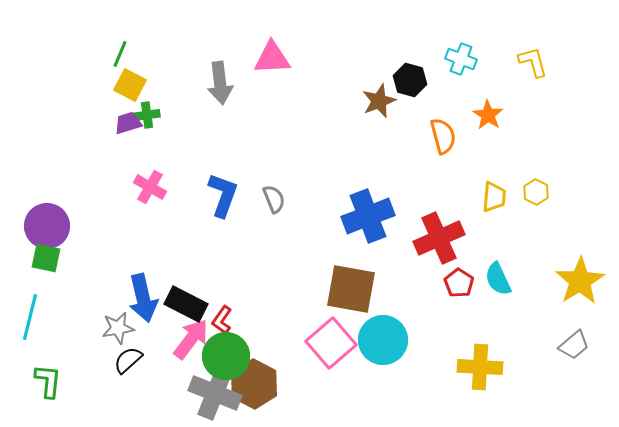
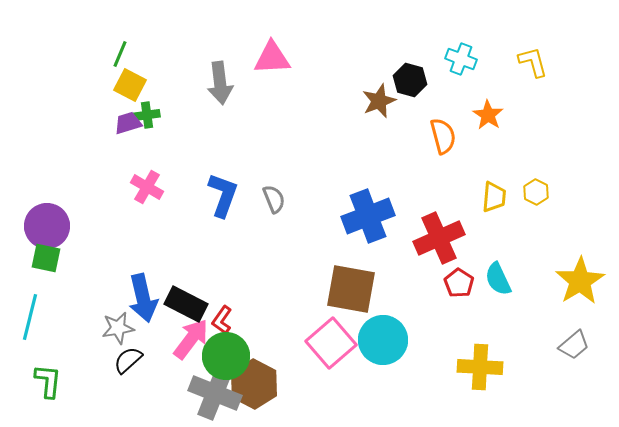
pink cross: moved 3 px left
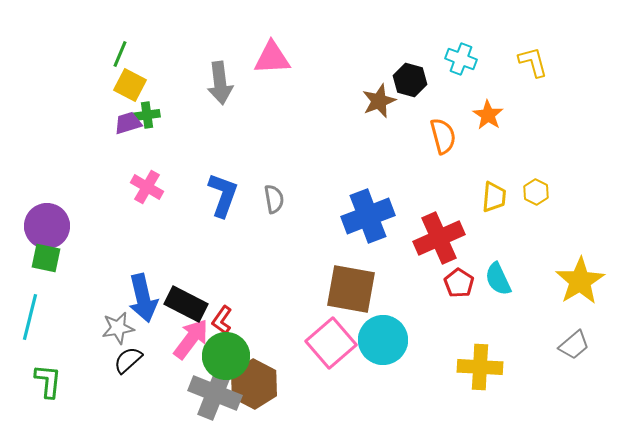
gray semicircle: rotated 12 degrees clockwise
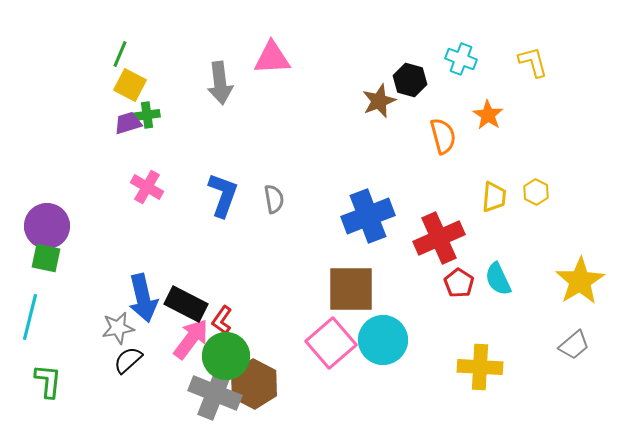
brown square: rotated 10 degrees counterclockwise
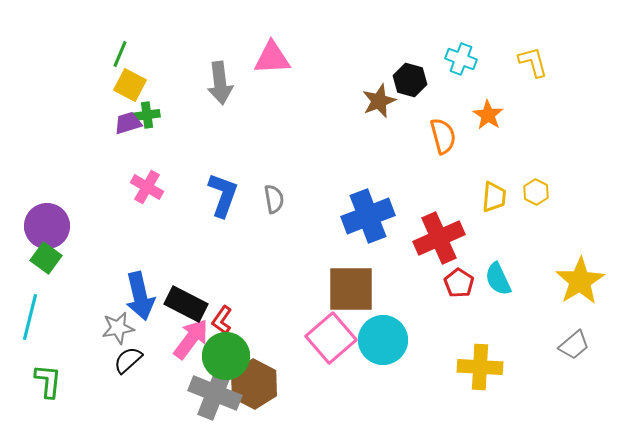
green square: rotated 24 degrees clockwise
blue arrow: moved 3 px left, 2 px up
pink square: moved 5 px up
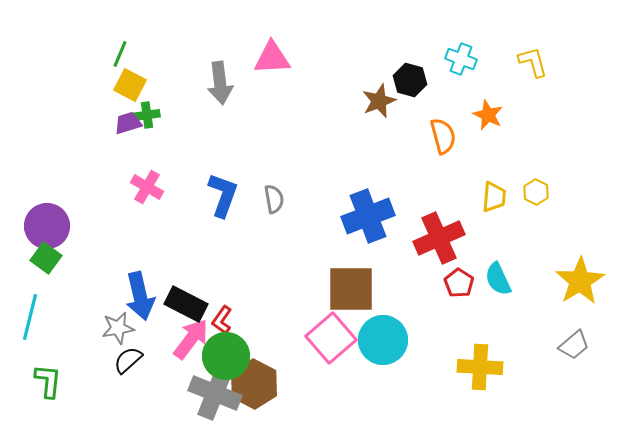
orange star: rotated 8 degrees counterclockwise
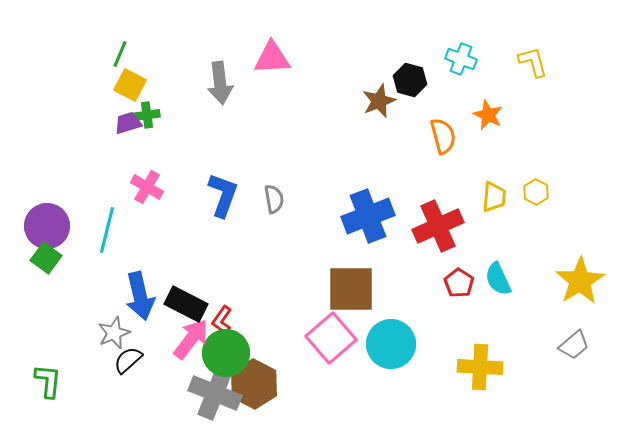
red cross: moved 1 px left, 12 px up
cyan line: moved 77 px right, 87 px up
gray star: moved 4 px left, 5 px down; rotated 12 degrees counterclockwise
cyan circle: moved 8 px right, 4 px down
green circle: moved 3 px up
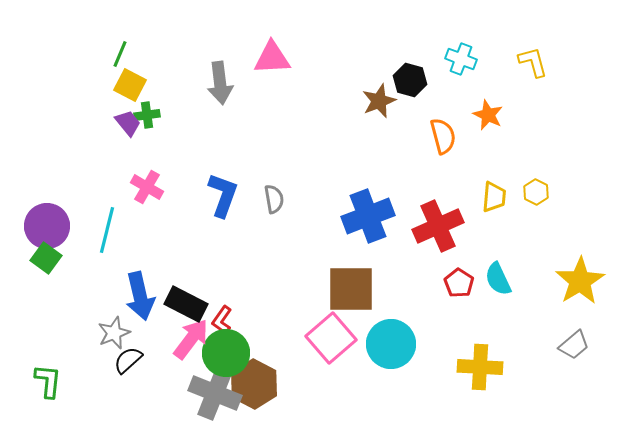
purple trapezoid: rotated 68 degrees clockwise
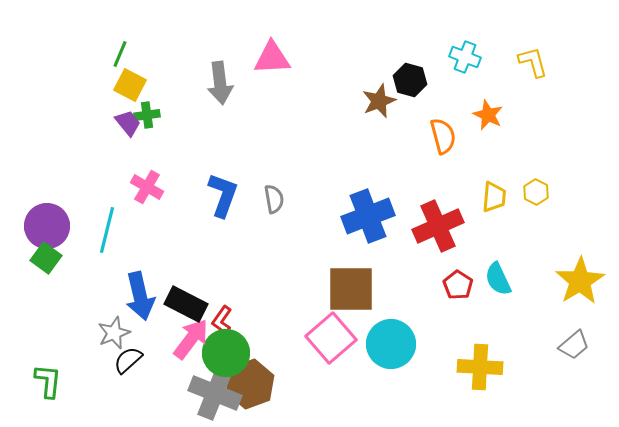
cyan cross: moved 4 px right, 2 px up
red pentagon: moved 1 px left, 2 px down
brown hexagon: moved 4 px left; rotated 12 degrees clockwise
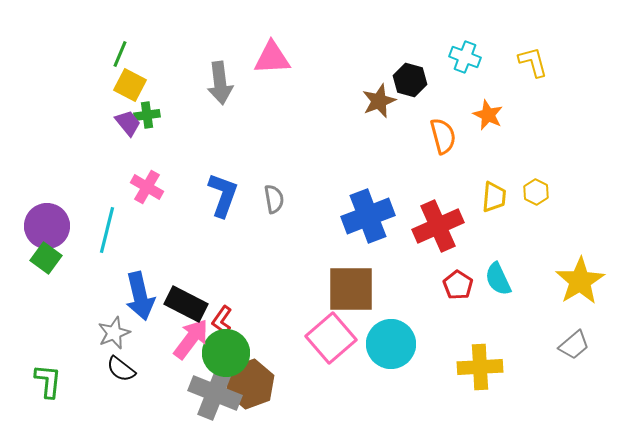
black semicircle: moved 7 px left, 9 px down; rotated 100 degrees counterclockwise
yellow cross: rotated 6 degrees counterclockwise
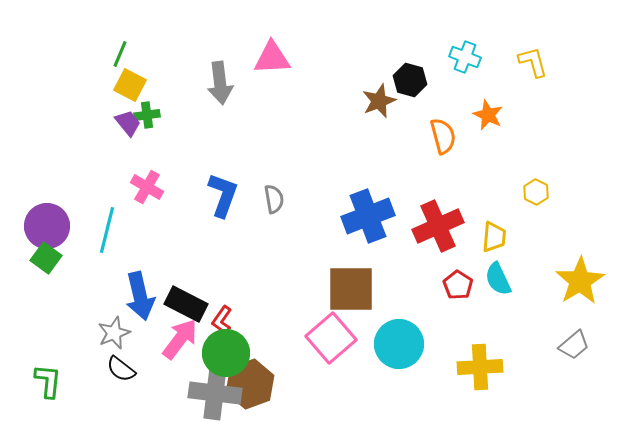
yellow trapezoid: moved 40 px down
pink arrow: moved 11 px left
cyan circle: moved 8 px right
gray cross: rotated 15 degrees counterclockwise
